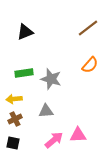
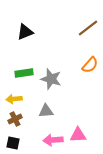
pink arrow: moved 1 px left; rotated 144 degrees counterclockwise
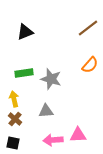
yellow arrow: rotated 84 degrees clockwise
brown cross: rotated 24 degrees counterclockwise
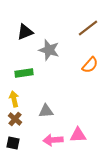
gray star: moved 2 px left, 29 px up
